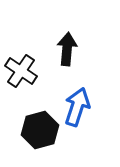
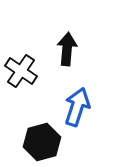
black hexagon: moved 2 px right, 12 px down
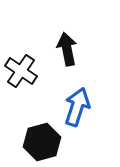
black arrow: rotated 16 degrees counterclockwise
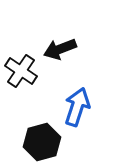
black arrow: moved 7 px left; rotated 100 degrees counterclockwise
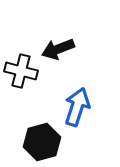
black arrow: moved 2 px left
black cross: rotated 20 degrees counterclockwise
